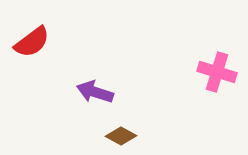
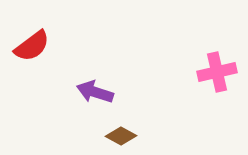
red semicircle: moved 4 px down
pink cross: rotated 30 degrees counterclockwise
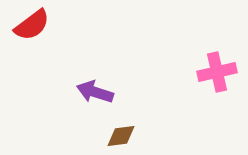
red semicircle: moved 21 px up
brown diamond: rotated 36 degrees counterclockwise
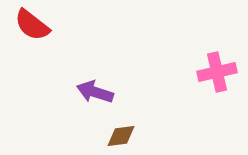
red semicircle: rotated 75 degrees clockwise
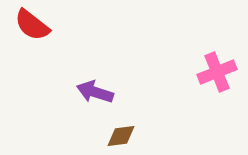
pink cross: rotated 9 degrees counterclockwise
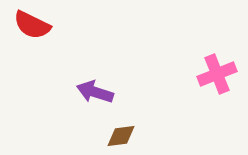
red semicircle: rotated 12 degrees counterclockwise
pink cross: moved 2 px down
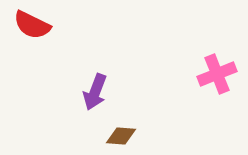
purple arrow: rotated 87 degrees counterclockwise
brown diamond: rotated 12 degrees clockwise
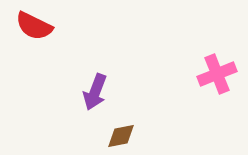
red semicircle: moved 2 px right, 1 px down
brown diamond: rotated 16 degrees counterclockwise
